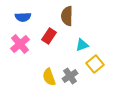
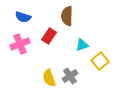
blue semicircle: rotated 21 degrees clockwise
pink cross: rotated 18 degrees clockwise
yellow square: moved 5 px right, 3 px up
yellow semicircle: moved 1 px down
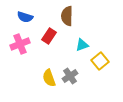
blue semicircle: moved 2 px right
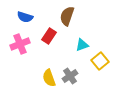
brown semicircle: rotated 18 degrees clockwise
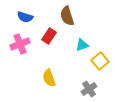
brown semicircle: rotated 36 degrees counterclockwise
gray cross: moved 19 px right, 13 px down
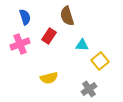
blue semicircle: rotated 126 degrees counterclockwise
cyan triangle: rotated 24 degrees clockwise
yellow semicircle: rotated 84 degrees counterclockwise
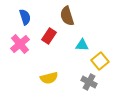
pink cross: rotated 18 degrees counterclockwise
gray cross: moved 7 px up; rotated 28 degrees counterclockwise
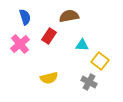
brown semicircle: moved 2 px right; rotated 96 degrees clockwise
yellow square: rotated 12 degrees counterclockwise
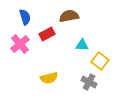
red rectangle: moved 2 px left, 2 px up; rotated 28 degrees clockwise
